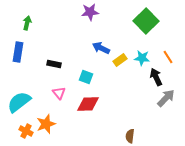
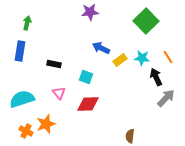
blue rectangle: moved 2 px right, 1 px up
cyan semicircle: moved 3 px right, 3 px up; rotated 20 degrees clockwise
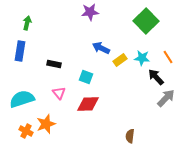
black arrow: rotated 18 degrees counterclockwise
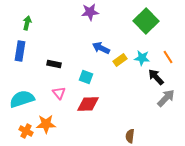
orange star: rotated 18 degrees clockwise
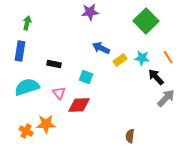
cyan semicircle: moved 5 px right, 12 px up
red diamond: moved 9 px left, 1 px down
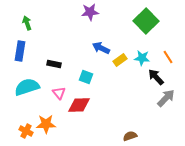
green arrow: rotated 32 degrees counterclockwise
brown semicircle: rotated 64 degrees clockwise
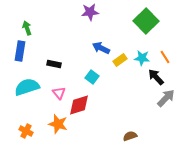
green arrow: moved 5 px down
orange line: moved 3 px left
cyan square: moved 6 px right; rotated 16 degrees clockwise
red diamond: rotated 15 degrees counterclockwise
orange star: moved 12 px right; rotated 18 degrees clockwise
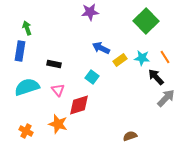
pink triangle: moved 1 px left, 3 px up
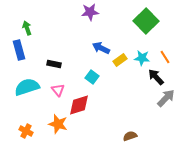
blue rectangle: moved 1 px left, 1 px up; rotated 24 degrees counterclockwise
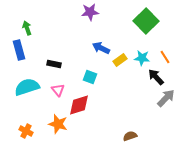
cyan square: moved 2 px left; rotated 16 degrees counterclockwise
